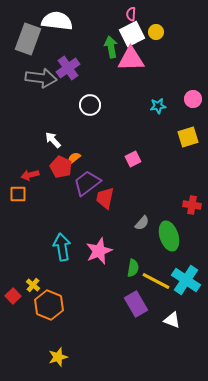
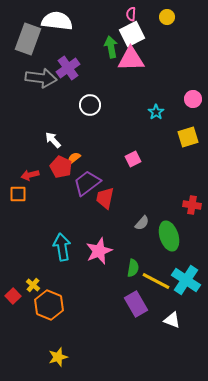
yellow circle: moved 11 px right, 15 px up
cyan star: moved 2 px left, 6 px down; rotated 28 degrees counterclockwise
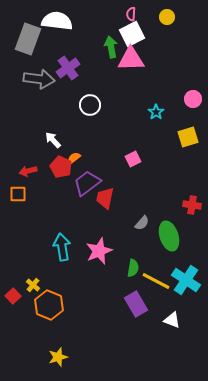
gray arrow: moved 2 px left, 1 px down
red arrow: moved 2 px left, 4 px up
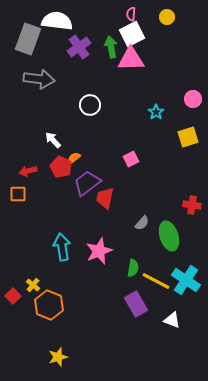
purple cross: moved 11 px right, 21 px up
pink square: moved 2 px left
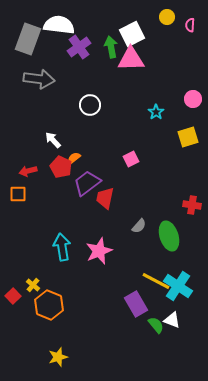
pink semicircle: moved 59 px right, 11 px down
white semicircle: moved 2 px right, 4 px down
gray semicircle: moved 3 px left, 3 px down
green semicircle: moved 23 px right, 57 px down; rotated 48 degrees counterclockwise
cyan cross: moved 8 px left, 6 px down
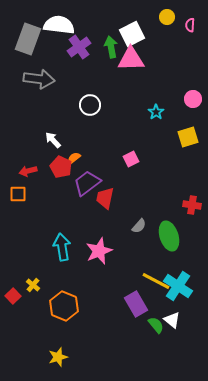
orange hexagon: moved 15 px right, 1 px down
white triangle: rotated 18 degrees clockwise
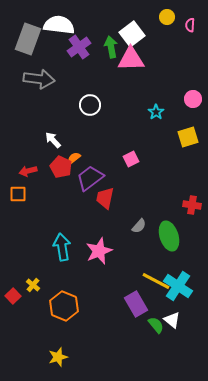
white square: rotated 10 degrees counterclockwise
purple trapezoid: moved 3 px right, 5 px up
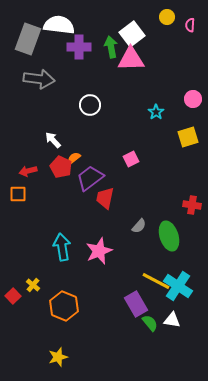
purple cross: rotated 35 degrees clockwise
white triangle: rotated 30 degrees counterclockwise
green semicircle: moved 6 px left, 2 px up
